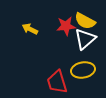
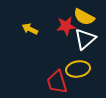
yellow semicircle: moved 1 px left, 4 px up
yellow ellipse: moved 5 px left, 1 px up
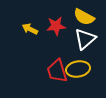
red star: moved 10 px left
red trapezoid: moved 11 px up
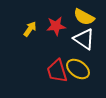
yellow arrow: rotated 98 degrees clockwise
white triangle: moved 1 px left; rotated 45 degrees counterclockwise
yellow ellipse: rotated 45 degrees clockwise
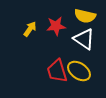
yellow semicircle: moved 1 px right, 1 px up; rotated 15 degrees counterclockwise
yellow ellipse: moved 1 px right, 2 px down
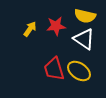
red trapezoid: moved 3 px left, 2 px up
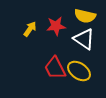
red trapezoid: moved 1 px right, 1 px up; rotated 10 degrees counterclockwise
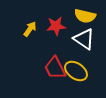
yellow ellipse: moved 3 px left
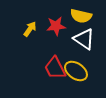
yellow semicircle: moved 4 px left
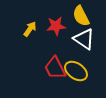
yellow semicircle: rotated 50 degrees clockwise
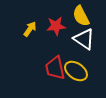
red trapezoid: rotated 15 degrees clockwise
